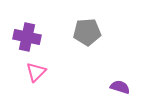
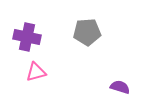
pink triangle: rotated 30 degrees clockwise
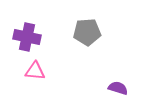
pink triangle: moved 1 px left, 1 px up; rotated 20 degrees clockwise
purple semicircle: moved 2 px left, 1 px down
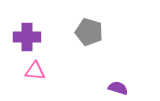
gray pentagon: moved 2 px right; rotated 20 degrees clockwise
purple cross: rotated 12 degrees counterclockwise
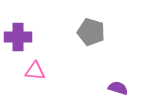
gray pentagon: moved 2 px right
purple cross: moved 9 px left
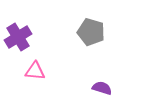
purple cross: rotated 32 degrees counterclockwise
purple semicircle: moved 16 px left
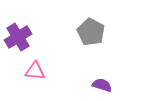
gray pentagon: rotated 12 degrees clockwise
purple semicircle: moved 3 px up
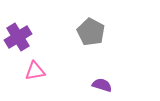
pink triangle: rotated 15 degrees counterclockwise
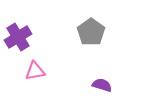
gray pentagon: rotated 8 degrees clockwise
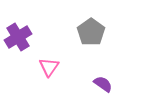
pink triangle: moved 14 px right, 4 px up; rotated 45 degrees counterclockwise
purple semicircle: moved 1 px right, 1 px up; rotated 18 degrees clockwise
